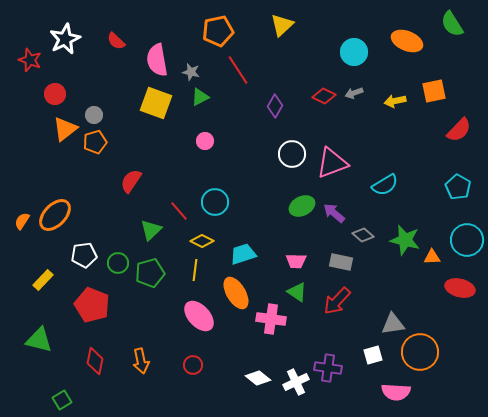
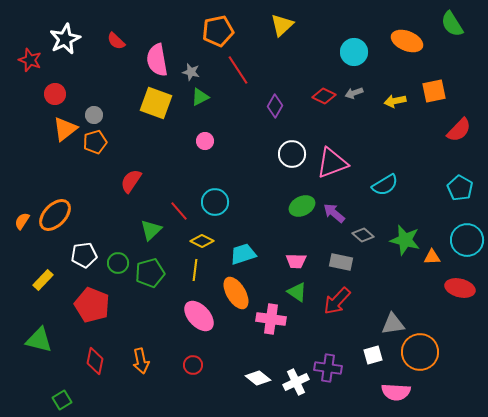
cyan pentagon at (458, 187): moved 2 px right, 1 px down
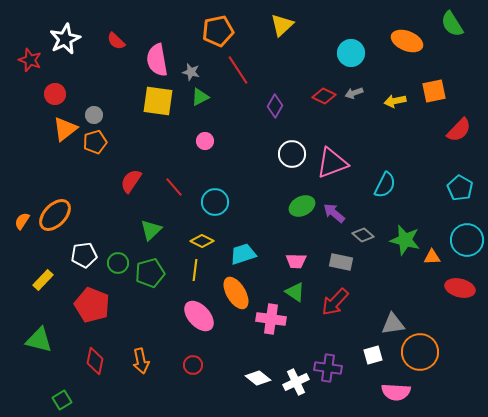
cyan circle at (354, 52): moved 3 px left, 1 px down
yellow square at (156, 103): moved 2 px right, 2 px up; rotated 12 degrees counterclockwise
cyan semicircle at (385, 185): rotated 32 degrees counterclockwise
red line at (179, 211): moved 5 px left, 24 px up
green triangle at (297, 292): moved 2 px left
red arrow at (337, 301): moved 2 px left, 1 px down
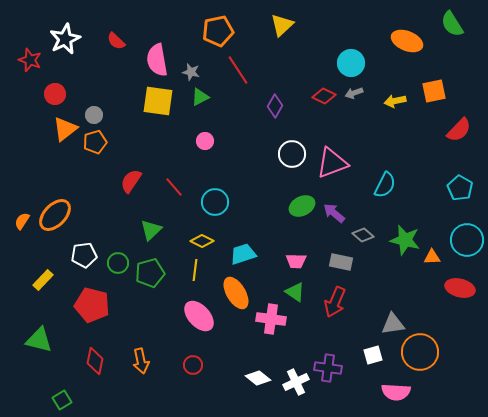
cyan circle at (351, 53): moved 10 px down
red arrow at (335, 302): rotated 20 degrees counterclockwise
red pentagon at (92, 305): rotated 8 degrees counterclockwise
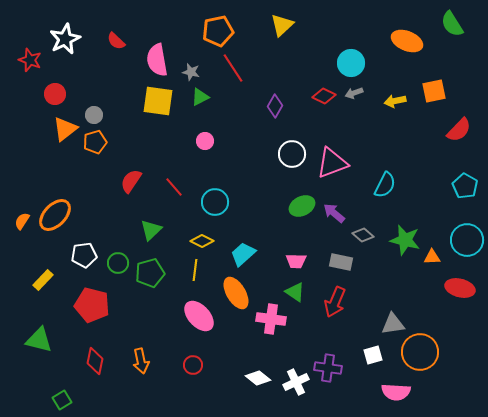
red line at (238, 70): moved 5 px left, 2 px up
cyan pentagon at (460, 188): moved 5 px right, 2 px up
cyan trapezoid at (243, 254): rotated 24 degrees counterclockwise
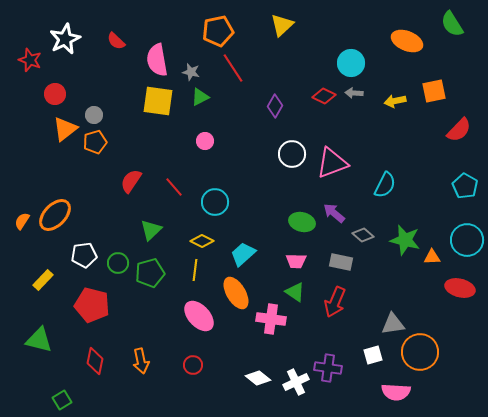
gray arrow at (354, 93): rotated 24 degrees clockwise
green ellipse at (302, 206): moved 16 px down; rotated 40 degrees clockwise
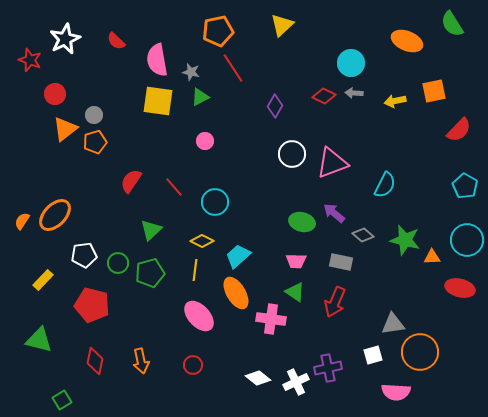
cyan trapezoid at (243, 254): moved 5 px left, 2 px down
purple cross at (328, 368): rotated 20 degrees counterclockwise
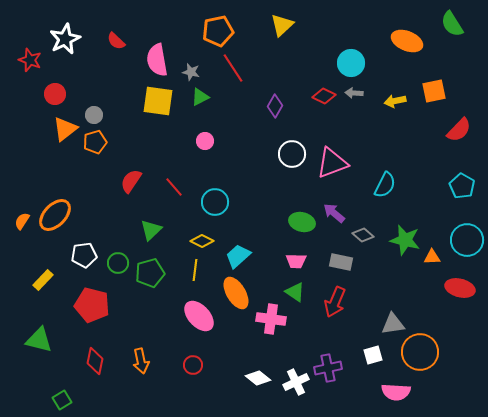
cyan pentagon at (465, 186): moved 3 px left
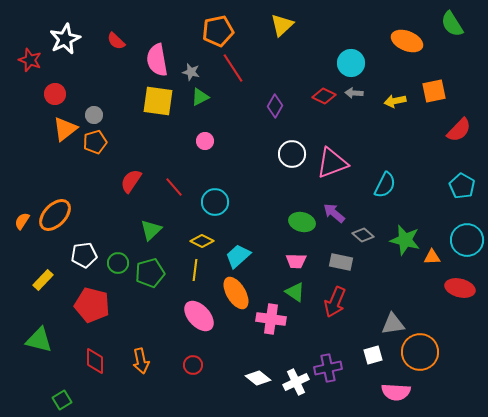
red diamond at (95, 361): rotated 12 degrees counterclockwise
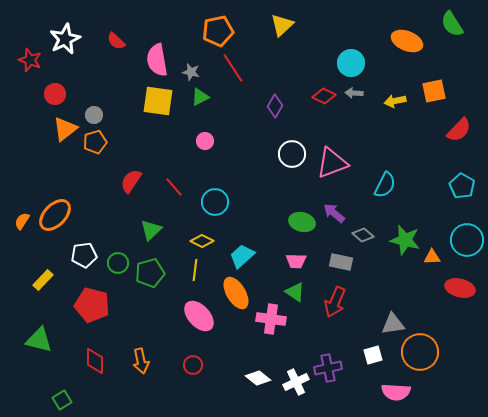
cyan trapezoid at (238, 256): moved 4 px right
